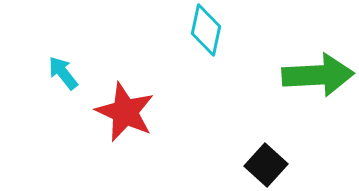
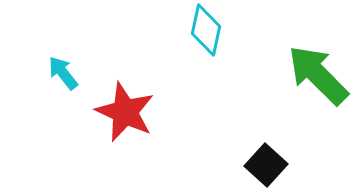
green arrow: rotated 132 degrees counterclockwise
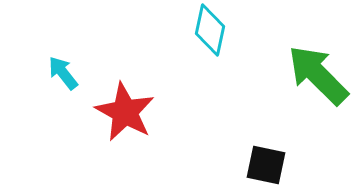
cyan diamond: moved 4 px right
red star: rotated 4 degrees clockwise
black square: rotated 30 degrees counterclockwise
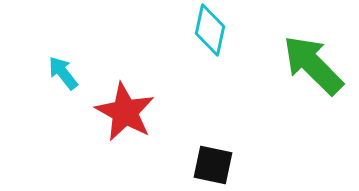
green arrow: moved 5 px left, 10 px up
black square: moved 53 px left
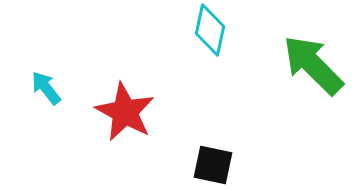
cyan arrow: moved 17 px left, 15 px down
